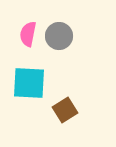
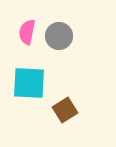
pink semicircle: moved 1 px left, 2 px up
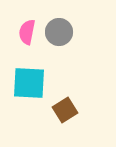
gray circle: moved 4 px up
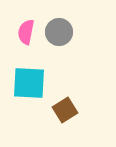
pink semicircle: moved 1 px left
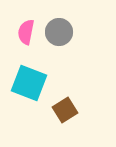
cyan square: rotated 18 degrees clockwise
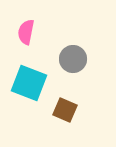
gray circle: moved 14 px right, 27 px down
brown square: rotated 35 degrees counterclockwise
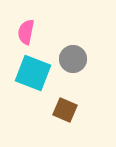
cyan square: moved 4 px right, 10 px up
